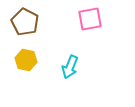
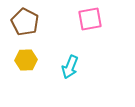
yellow hexagon: rotated 15 degrees counterclockwise
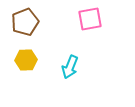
brown pentagon: rotated 24 degrees clockwise
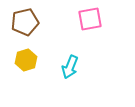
brown pentagon: rotated 8 degrees clockwise
yellow hexagon: rotated 15 degrees counterclockwise
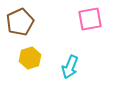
brown pentagon: moved 5 px left; rotated 12 degrees counterclockwise
yellow hexagon: moved 4 px right, 2 px up
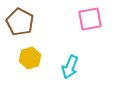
brown pentagon: rotated 20 degrees counterclockwise
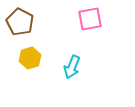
cyan arrow: moved 2 px right
